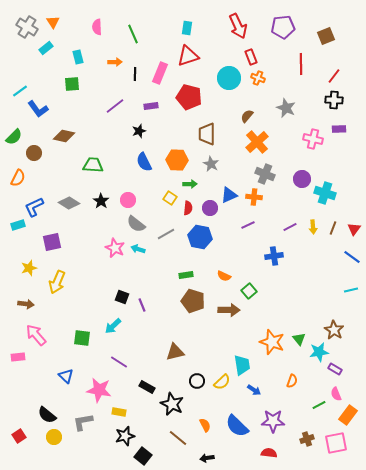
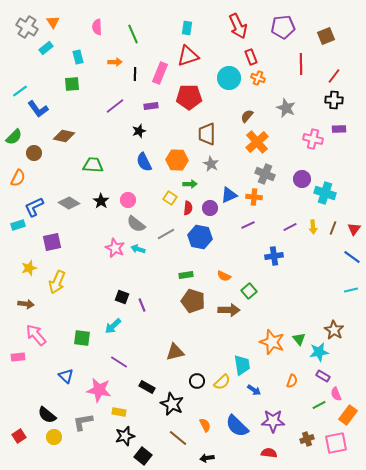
red pentagon at (189, 97): rotated 15 degrees counterclockwise
purple rectangle at (335, 369): moved 12 px left, 7 px down
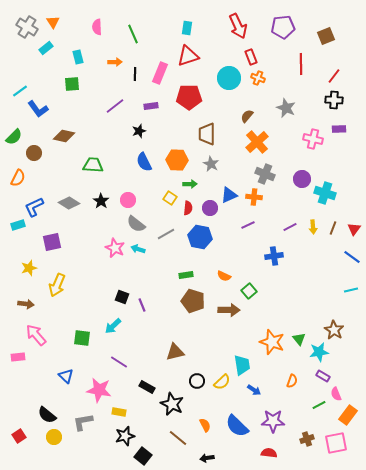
yellow arrow at (57, 282): moved 3 px down
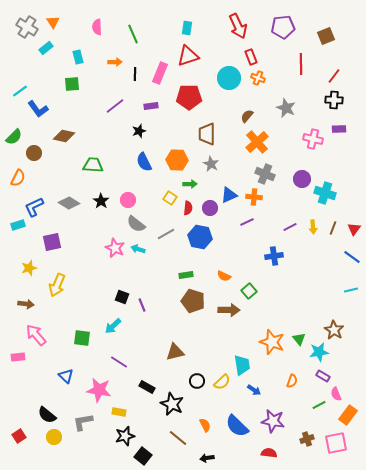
purple line at (248, 225): moved 1 px left, 3 px up
purple star at (273, 421): rotated 10 degrees clockwise
